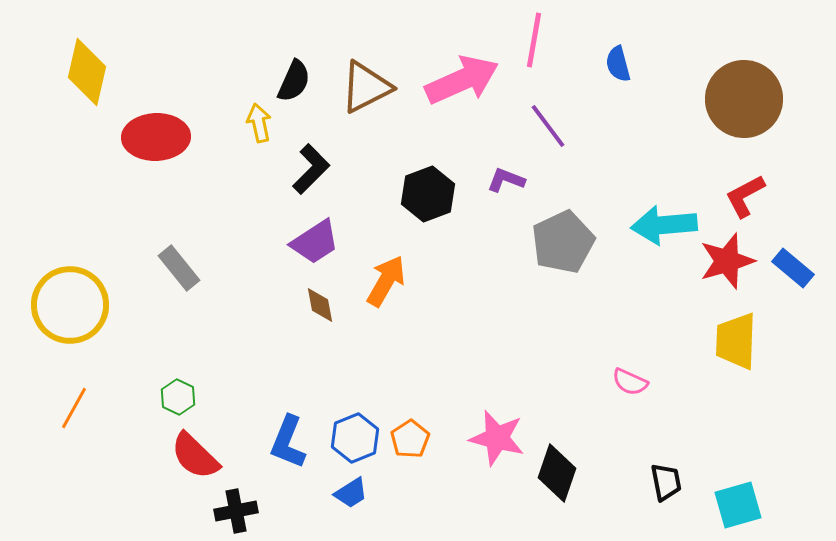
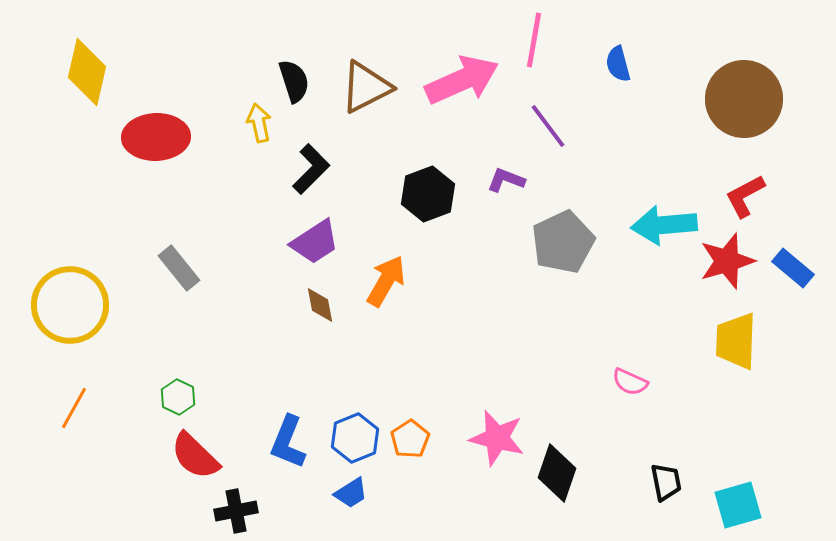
black semicircle: rotated 42 degrees counterclockwise
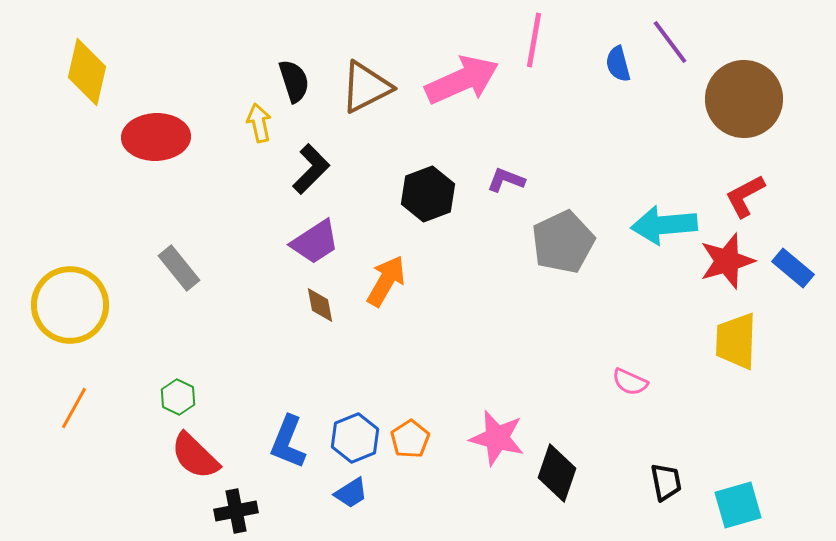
purple line: moved 122 px right, 84 px up
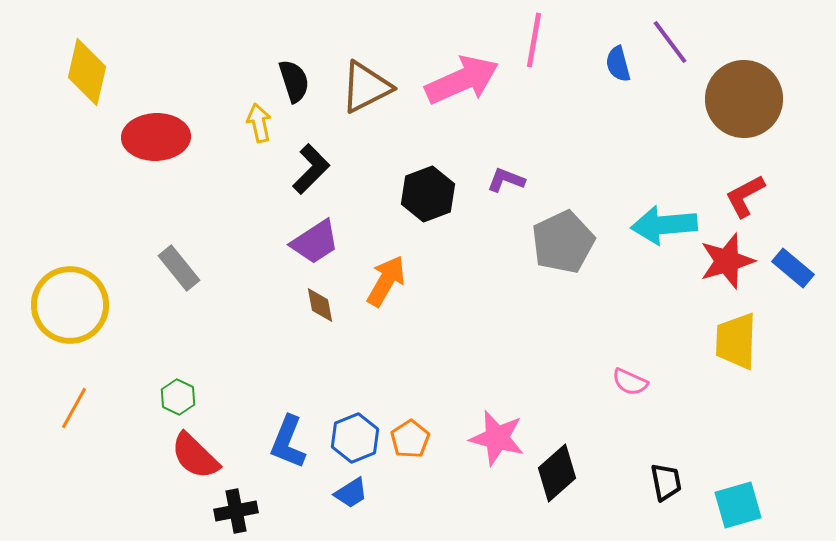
black diamond: rotated 30 degrees clockwise
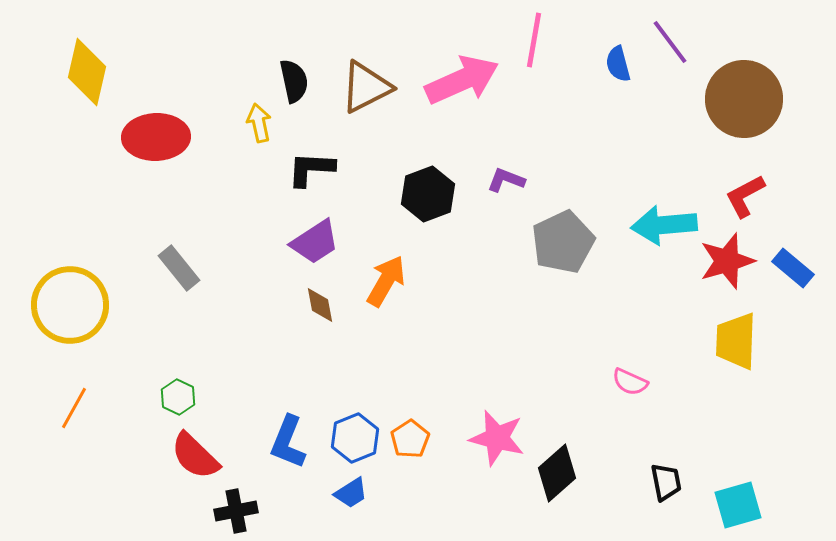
black semicircle: rotated 6 degrees clockwise
black L-shape: rotated 132 degrees counterclockwise
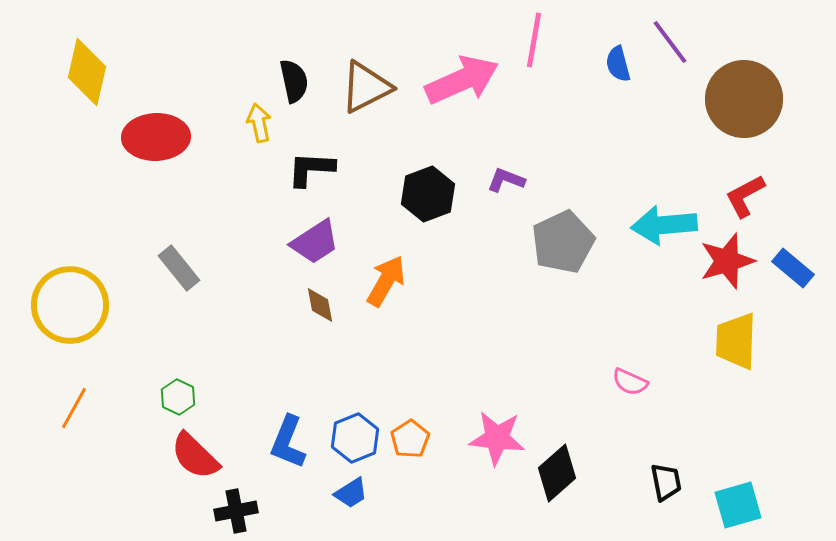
pink star: rotated 8 degrees counterclockwise
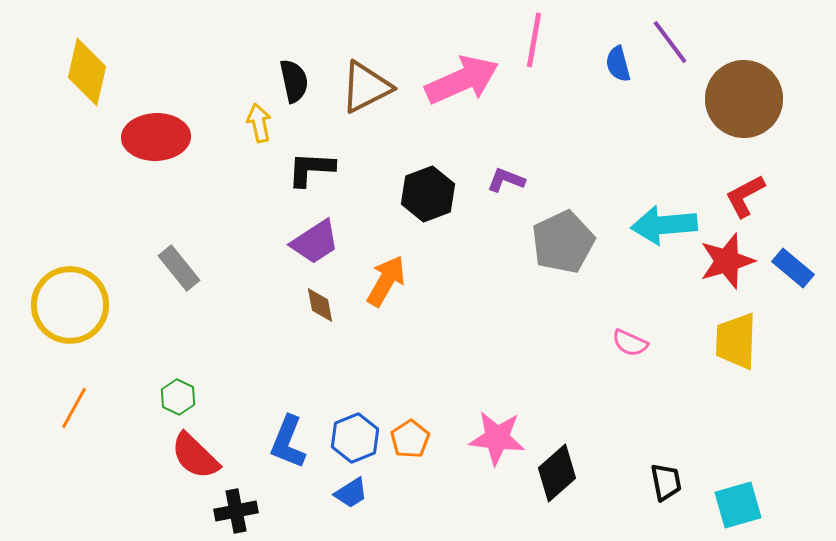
pink semicircle: moved 39 px up
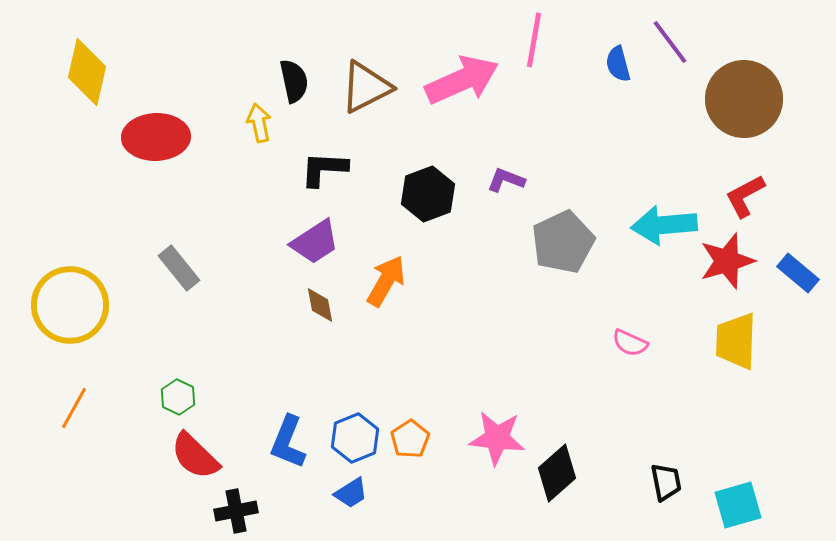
black L-shape: moved 13 px right
blue rectangle: moved 5 px right, 5 px down
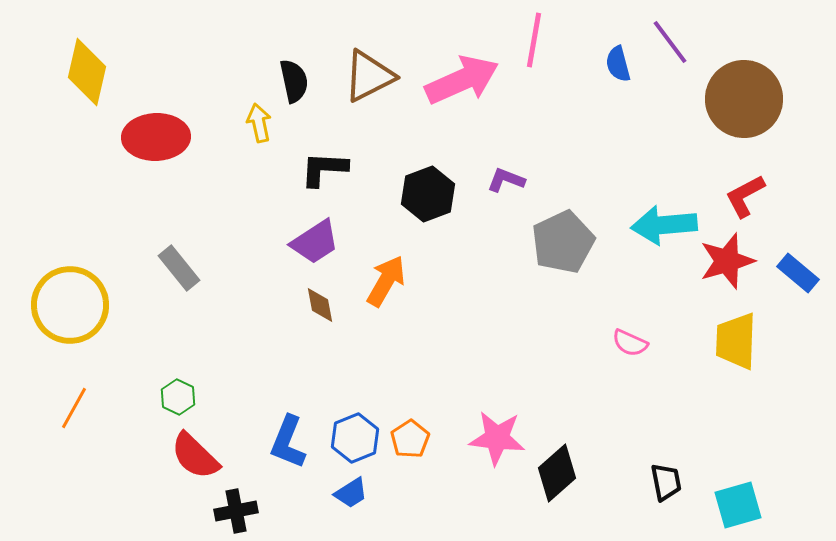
brown triangle: moved 3 px right, 11 px up
